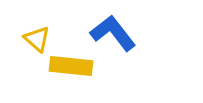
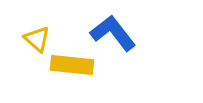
yellow rectangle: moved 1 px right, 1 px up
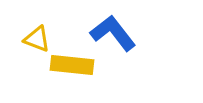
yellow triangle: rotated 20 degrees counterclockwise
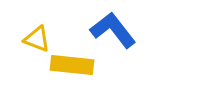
blue L-shape: moved 3 px up
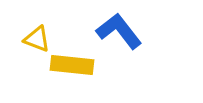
blue L-shape: moved 6 px right, 1 px down
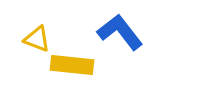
blue L-shape: moved 1 px right, 1 px down
